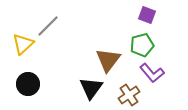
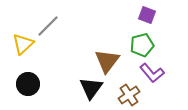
brown triangle: moved 1 px left, 1 px down
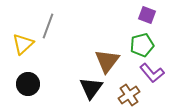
gray line: rotated 25 degrees counterclockwise
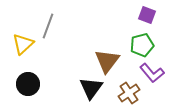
brown cross: moved 2 px up
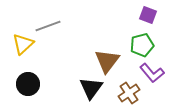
purple square: moved 1 px right
gray line: rotated 50 degrees clockwise
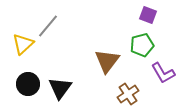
gray line: rotated 30 degrees counterclockwise
purple L-shape: moved 11 px right; rotated 10 degrees clockwise
black triangle: moved 31 px left
brown cross: moved 1 px left, 1 px down
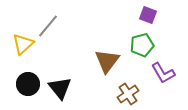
black triangle: rotated 15 degrees counterclockwise
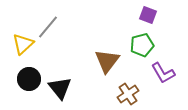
gray line: moved 1 px down
black circle: moved 1 px right, 5 px up
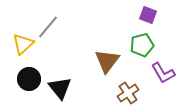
brown cross: moved 1 px up
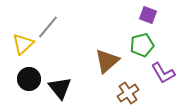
brown triangle: rotated 12 degrees clockwise
